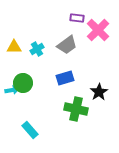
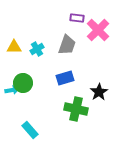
gray trapezoid: rotated 35 degrees counterclockwise
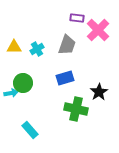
cyan arrow: moved 1 px left, 3 px down
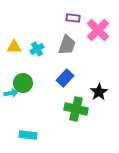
purple rectangle: moved 4 px left
blue rectangle: rotated 30 degrees counterclockwise
cyan rectangle: moved 2 px left, 5 px down; rotated 42 degrees counterclockwise
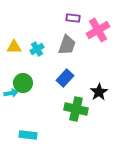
pink cross: rotated 15 degrees clockwise
